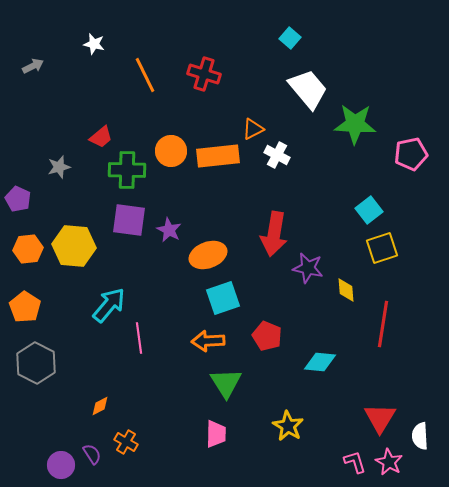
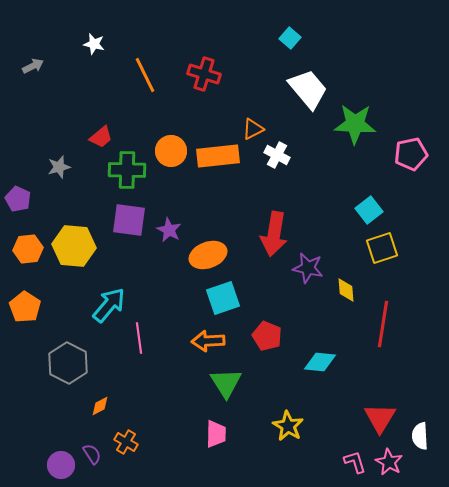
gray hexagon at (36, 363): moved 32 px right
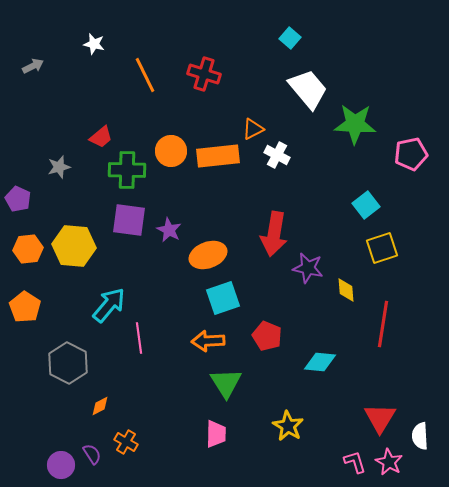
cyan square at (369, 210): moved 3 px left, 5 px up
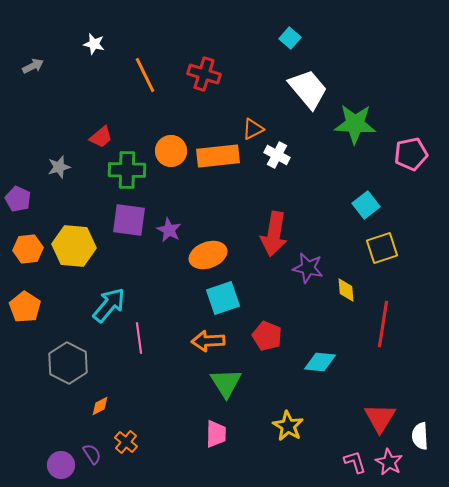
orange cross at (126, 442): rotated 10 degrees clockwise
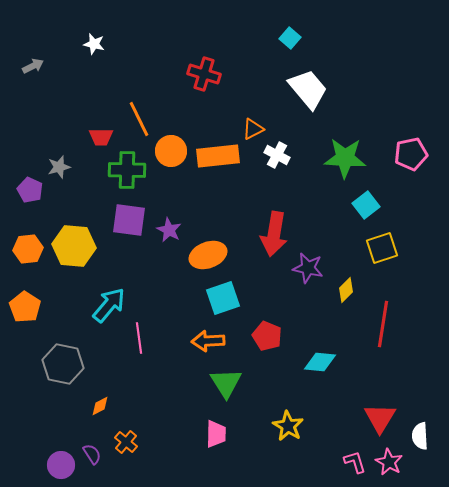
orange line at (145, 75): moved 6 px left, 44 px down
green star at (355, 124): moved 10 px left, 34 px down
red trapezoid at (101, 137): rotated 40 degrees clockwise
purple pentagon at (18, 199): moved 12 px right, 9 px up
yellow diamond at (346, 290): rotated 50 degrees clockwise
gray hexagon at (68, 363): moved 5 px left, 1 px down; rotated 15 degrees counterclockwise
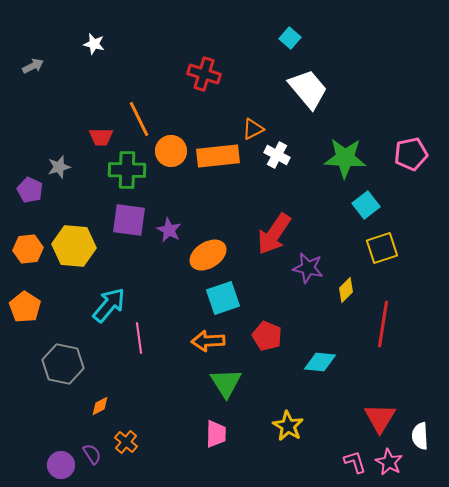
red arrow at (274, 234): rotated 24 degrees clockwise
orange ellipse at (208, 255): rotated 12 degrees counterclockwise
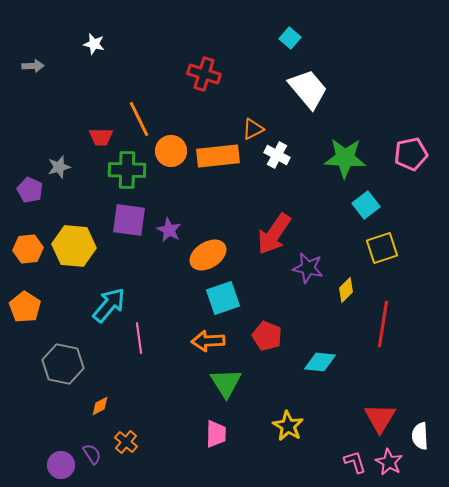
gray arrow at (33, 66): rotated 25 degrees clockwise
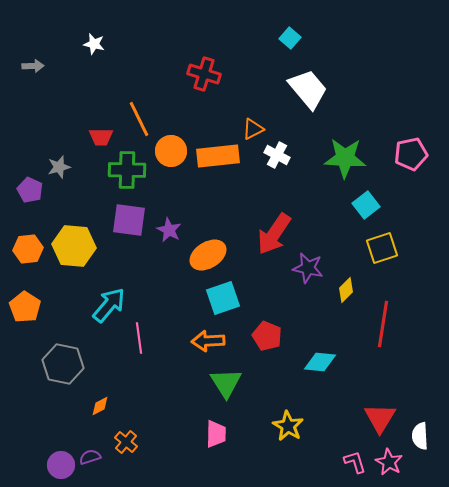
purple semicircle at (92, 454): moved 2 px left, 3 px down; rotated 75 degrees counterclockwise
